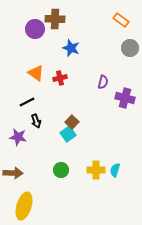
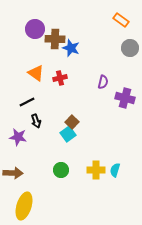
brown cross: moved 20 px down
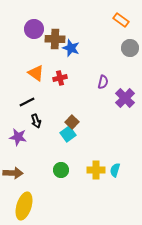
purple circle: moved 1 px left
purple cross: rotated 30 degrees clockwise
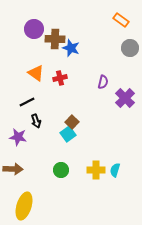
brown arrow: moved 4 px up
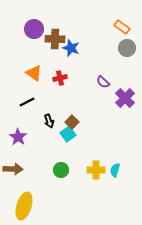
orange rectangle: moved 1 px right, 7 px down
gray circle: moved 3 px left
orange triangle: moved 2 px left
purple semicircle: rotated 120 degrees clockwise
black arrow: moved 13 px right
purple star: rotated 24 degrees clockwise
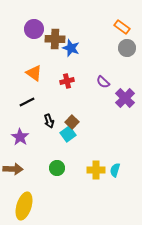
red cross: moved 7 px right, 3 px down
purple star: moved 2 px right
green circle: moved 4 px left, 2 px up
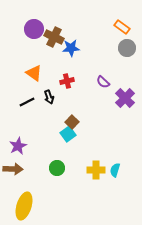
brown cross: moved 1 px left, 2 px up; rotated 24 degrees clockwise
blue star: rotated 24 degrees counterclockwise
black arrow: moved 24 px up
purple star: moved 2 px left, 9 px down; rotated 12 degrees clockwise
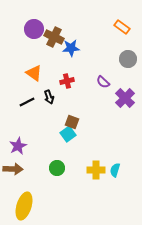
gray circle: moved 1 px right, 11 px down
brown square: rotated 24 degrees counterclockwise
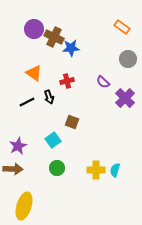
cyan square: moved 15 px left, 6 px down
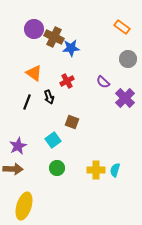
red cross: rotated 16 degrees counterclockwise
black line: rotated 42 degrees counterclockwise
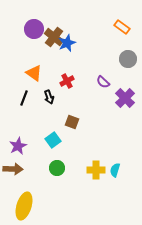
brown cross: rotated 12 degrees clockwise
blue star: moved 4 px left, 5 px up; rotated 18 degrees counterclockwise
black line: moved 3 px left, 4 px up
